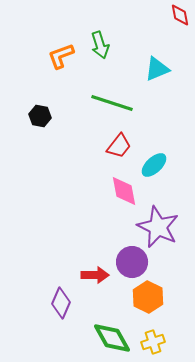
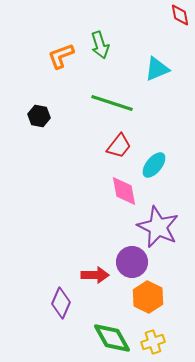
black hexagon: moved 1 px left
cyan ellipse: rotated 8 degrees counterclockwise
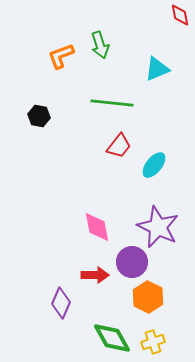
green line: rotated 12 degrees counterclockwise
pink diamond: moved 27 px left, 36 px down
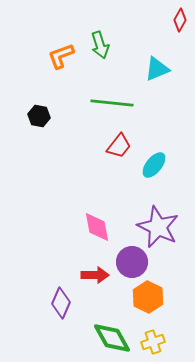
red diamond: moved 5 px down; rotated 40 degrees clockwise
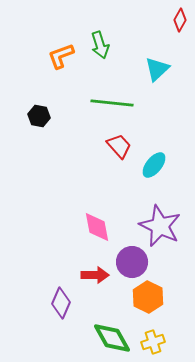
cyan triangle: rotated 20 degrees counterclockwise
red trapezoid: rotated 80 degrees counterclockwise
purple star: moved 2 px right, 1 px up
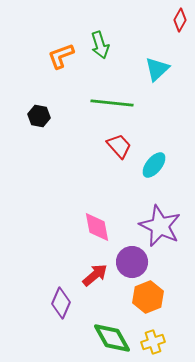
red arrow: rotated 40 degrees counterclockwise
orange hexagon: rotated 12 degrees clockwise
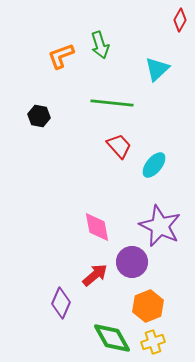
orange hexagon: moved 9 px down
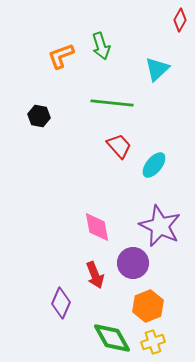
green arrow: moved 1 px right, 1 px down
purple circle: moved 1 px right, 1 px down
red arrow: rotated 108 degrees clockwise
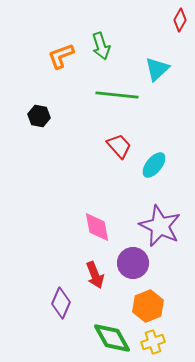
green line: moved 5 px right, 8 px up
